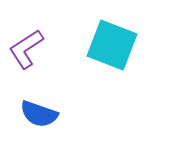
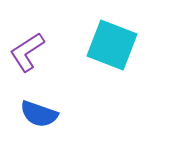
purple L-shape: moved 1 px right, 3 px down
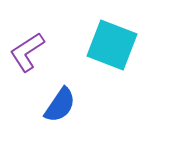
blue semicircle: moved 21 px right, 9 px up; rotated 75 degrees counterclockwise
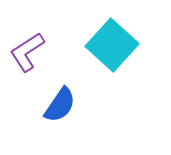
cyan square: rotated 21 degrees clockwise
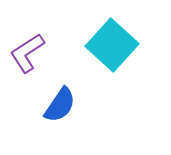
purple L-shape: moved 1 px down
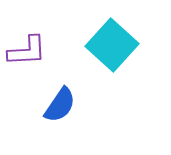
purple L-shape: moved 2 px up; rotated 150 degrees counterclockwise
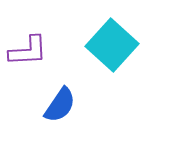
purple L-shape: moved 1 px right
